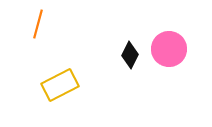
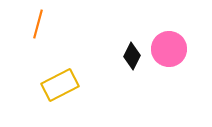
black diamond: moved 2 px right, 1 px down
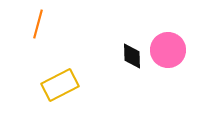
pink circle: moved 1 px left, 1 px down
black diamond: rotated 28 degrees counterclockwise
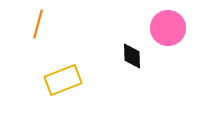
pink circle: moved 22 px up
yellow rectangle: moved 3 px right, 5 px up; rotated 6 degrees clockwise
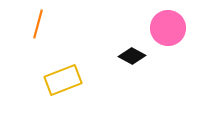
black diamond: rotated 60 degrees counterclockwise
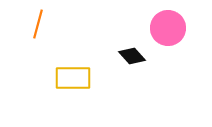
black diamond: rotated 20 degrees clockwise
yellow rectangle: moved 10 px right, 2 px up; rotated 21 degrees clockwise
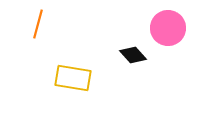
black diamond: moved 1 px right, 1 px up
yellow rectangle: rotated 9 degrees clockwise
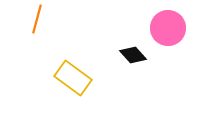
orange line: moved 1 px left, 5 px up
yellow rectangle: rotated 27 degrees clockwise
